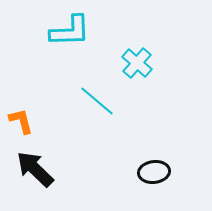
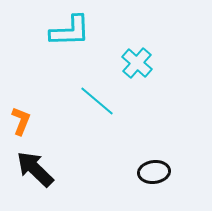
orange L-shape: rotated 36 degrees clockwise
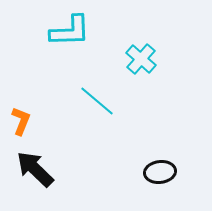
cyan cross: moved 4 px right, 4 px up
black ellipse: moved 6 px right
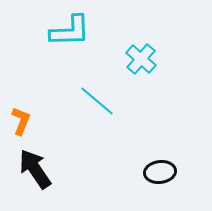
black arrow: rotated 12 degrees clockwise
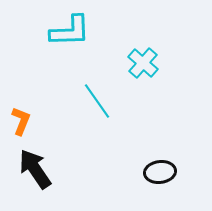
cyan cross: moved 2 px right, 4 px down
cyan line: rotated 15 degrees clockwise
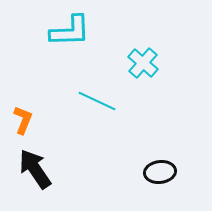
cyan line: rotated 30 degrees counterclockwise
orange L-shape: moved 2 px right, 1 px up
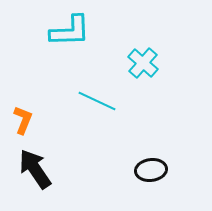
black ellipse: moved 9 px left, 2 px up
